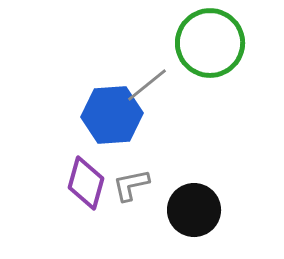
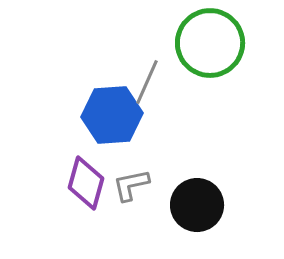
gray line: moved 3 px up; rotated 27 degrees counterclockwise
black circle: moved 3 px right, 5 px up
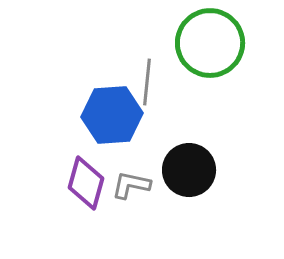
gray line: rotated 18 degrees counterclockwise
gray L-shape: rotated 24 degrees clockwise
black circle: moved 8 px left, 35 px up
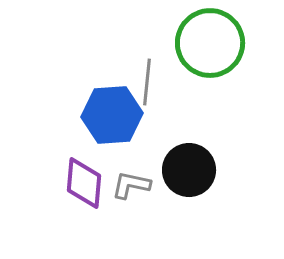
purple diamond: moved 2 px left; rotated 10 degrees counterclockwise
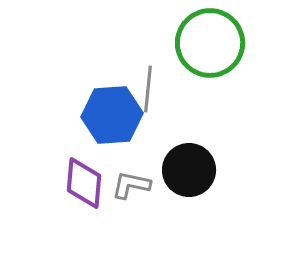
gray line: moved 1 px right, 7 px down
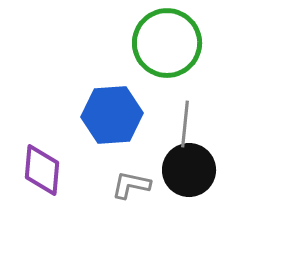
green circle: moved 43 px left
gray line: moved 37 px right, 35 px down
purple diamond: moved 42 px left, 13 px up
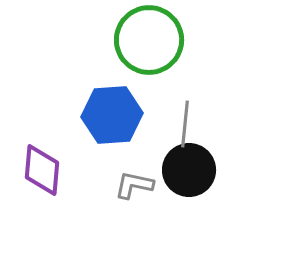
green circle: moved 18 px left, 3 px up
gray L-shape: moved 3 px right
